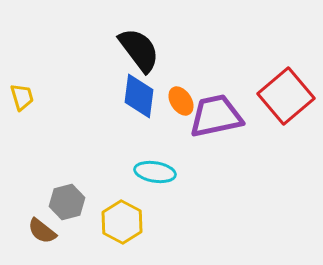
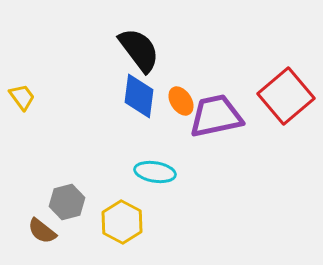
yellow trapezoid: rotated 20 degrees counterclockwise
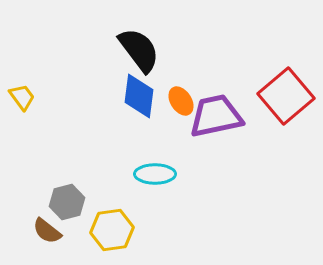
cyan ellipse: moved 2 px down; rotated 9 degrees counterclockwise
yellow hexagon: moved 10 px left, 8 px down; rotated 24 degrees clockwise
brown semicircle: moved 5 px right
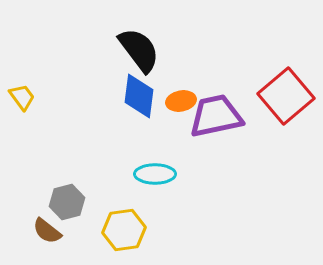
orange ellipse: rotated 68 degrees counterclockwise
yellow hexagon: moved 12 px right
